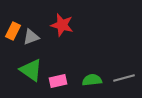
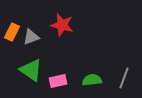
orange rectangle: moved 1 px left, 1 px down
gray line: rotated 55 degrees counterclockwise
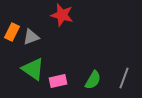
red star: moved 10 px up
green triangle: moved 2 px right, 1 px up
green semicircle: moved 1 px right; rotated 126 degrees clockwise
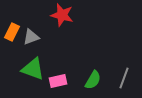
green triangle: rotated 15 degrees counterclockwise
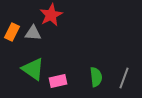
red star: moved 11 px left; rotated 30 degrees clockwise
gray triangle: moved 2 px right, 4 px up; rotated 24 degrees clockwise
green triangle: rotated 15 degrees clockwise
green semicircle: moved 3 px right, 3 px up; rotated 36 degrees counterclockwise
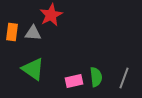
orange rectangle: rotated 18 degrees counterclockwise
pink rectangle: moved 16 px right
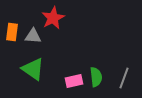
red star: moved 2 px right, 3 px down
gray triangle: moved 3 px down
